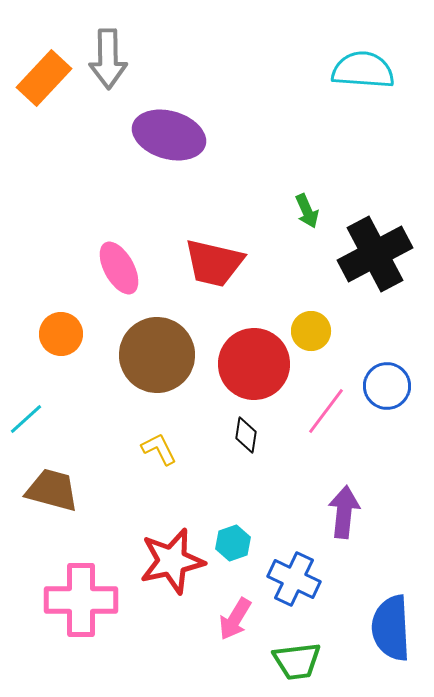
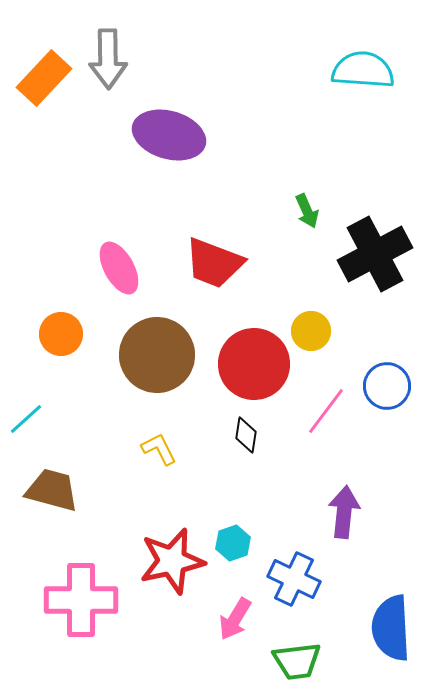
red trapezoid: rotated 8 degrees clockwise
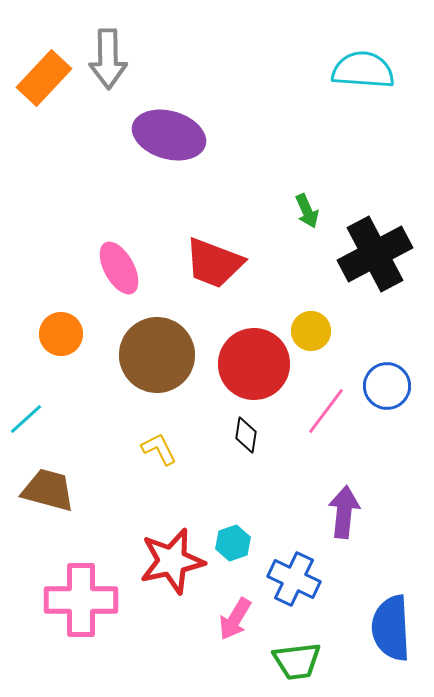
brown trapezoid: moved 4 px left
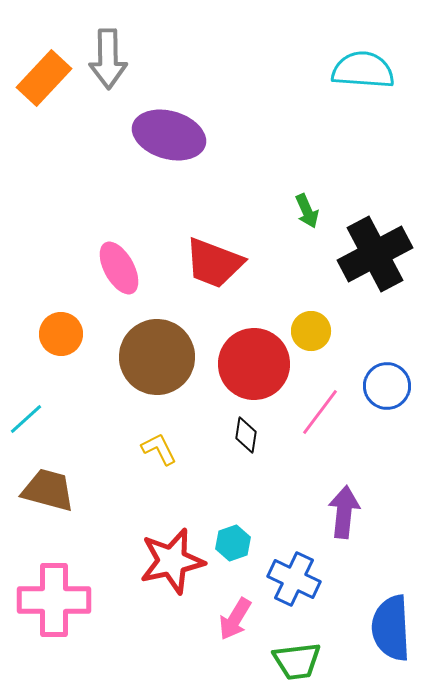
brown circle: moved 2 px down
pink line: moved 6 px left, 1 px down
pink cross: moved 27 px left
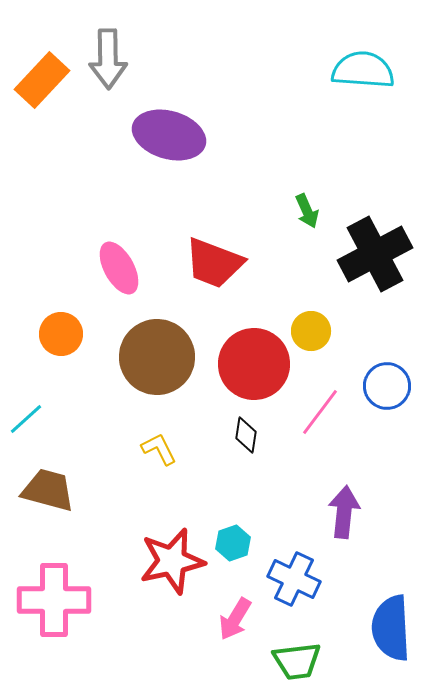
orange rectangle: moved 2 px left, 2 px down
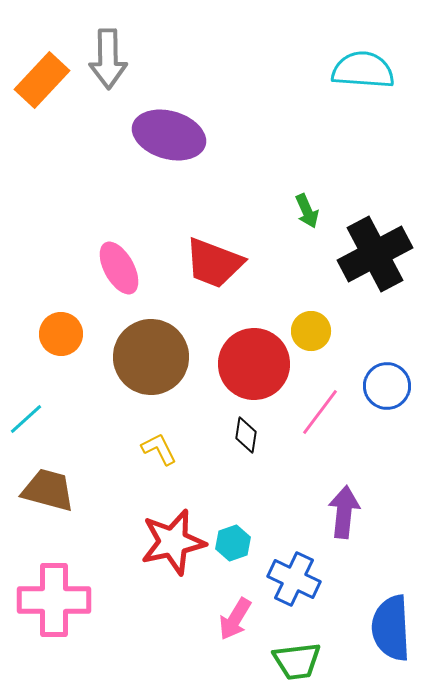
brown circle: moved 6 px left
red star: moved 1 px right, 19 px up
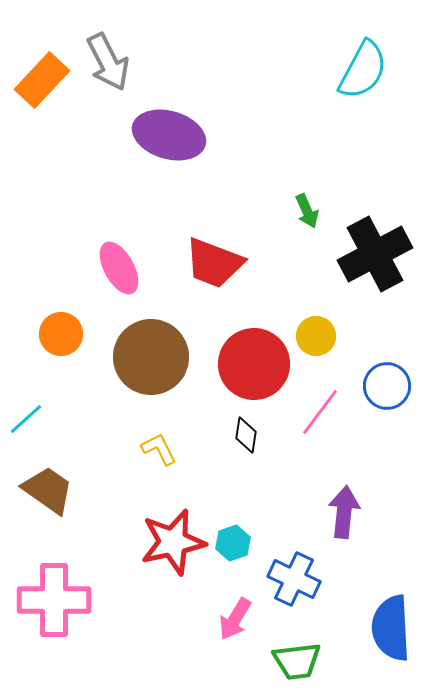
gray arrow: moved 3 px down; rotated 26 degrees counterclockwise
cyan semicircle: rotated 114 degrees clockwise
yellow circle: moved 5 px right, 5 px down
brown trapezoid: rotated 20 degrees clockwise
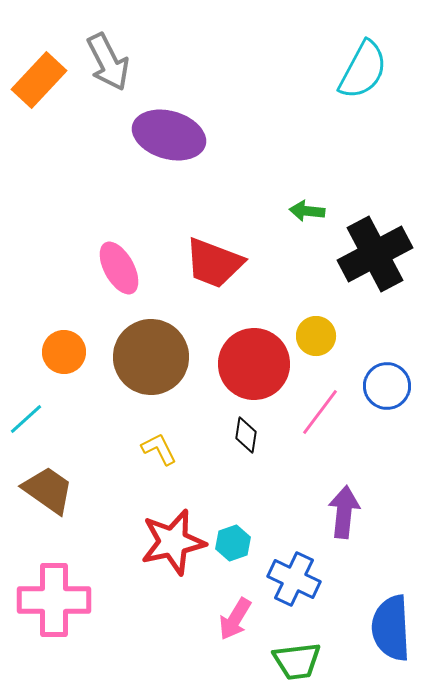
orange rectangle: moved 3 px left
green arrow: rotated 120 degrees clockwise
orange circle: moved 3 px right, 18 px down
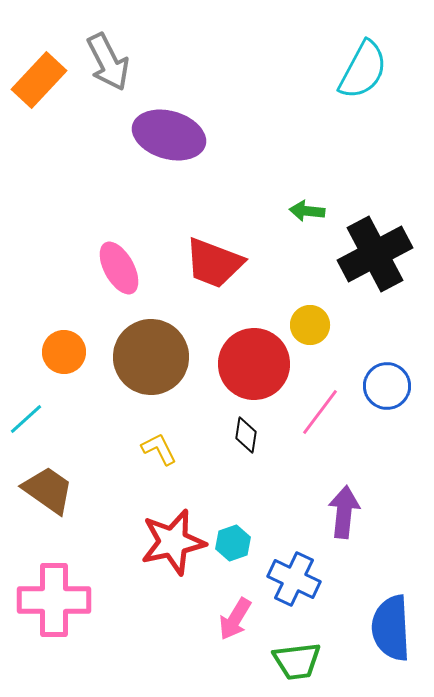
yellow circle: moved 6 px left, 11 px up
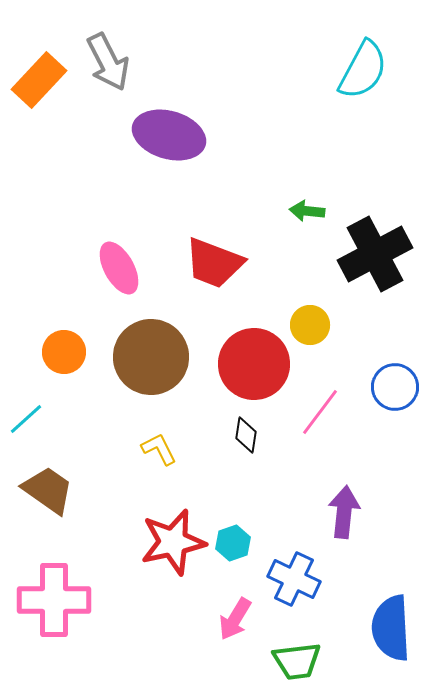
blue circle: moved 8 px right, 1 px down
